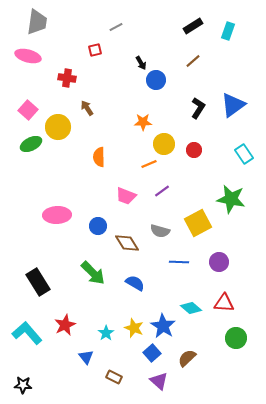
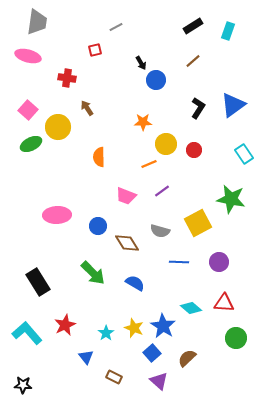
yellow circle at (164, 144): moved 2 px right
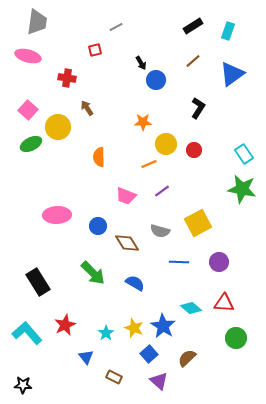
blue triangle at (233, 105): moved 1 px left, 31 px up
green star at (231, 199): moved 11 px right, 10 px up
blue square at (152, 353): moved 3 px left, 1 px down
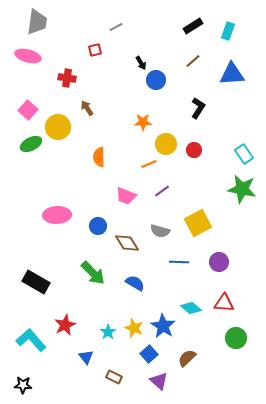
blue triangle at (232, 74): rotated 32 degrees clockwise
black rectangle at (38, 282): moved 2 px left; rotated 28 degrees counterclockwise
cyan L-shape at (27, 333): moved 4 px right, 7 px down
cyan star at (106, 333): moved 2 px right, 1 px up
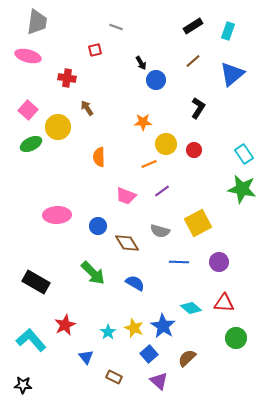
gray line at (116, 27): rotated 48 degrees clockwise
blue triangle at (232, 74): rotated 36 degrees counterclockwise
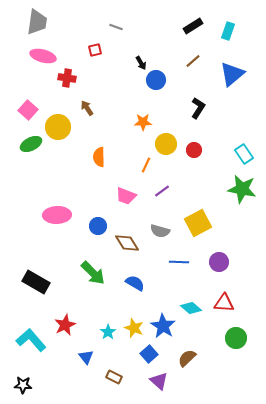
pink ellipse at (28, 56): moved 15 px right
orange line at (149, 164): moved 3 px left, 1 px down; rotated 42 degrees counterclockwise
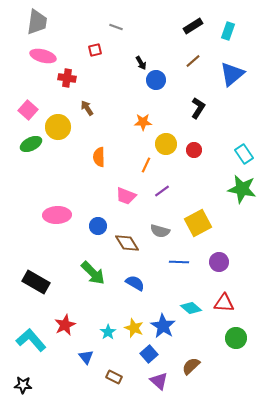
brown semicircle at (187, 358): moved 4 px right, 8 px down
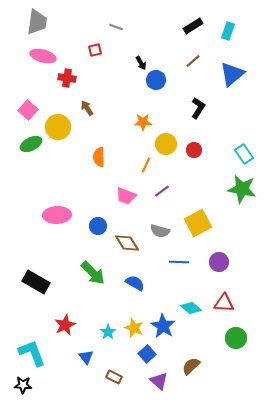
cyan L-shape at (31, 340): moved 1 px right, 13 px down; rotated 20 degrees clockwise
blue square at (149, 354): moved 2 px left
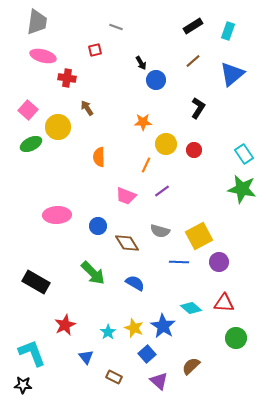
yellow square at (198, 223): moved 1 px right, 13 px down
